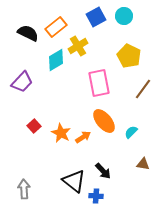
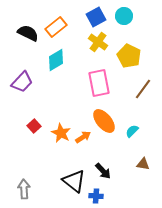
yellow cross: moved 20 px right, 4 px up; rotated 24 degrees counterclockwise
cyan semicircle: moved 1 px right, 1 px up
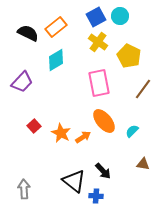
cyan circle: moved 4 px left
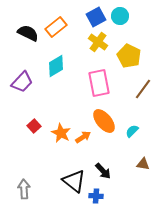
cyan diamond: moved 6 px down
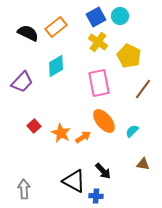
black triangle: rotated 10 degrees counterclockwise
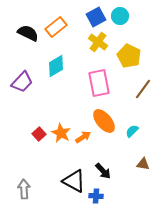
red square: moved 5 px right, 8 px down
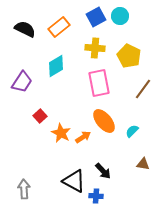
orange rectangle: moved 3 px right
black semicircle: moved 3 px left, 4 px up
yellow cross: moved 3 px left, 6 px down; rotated 30 degrees counterclockwise
purple trapezoid: rotated 10 degrees counterclockwise
red square: moved 1 px right, 18 px up
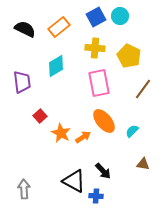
purple trapezoid: rotated 40 degrees counterclockwise
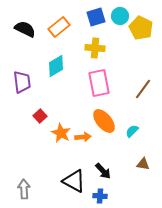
blue square: rotated 12 degrees clockwise
yellow pentagon: moved 12 px right, 28 px up
orange arrow: rotated 28 degrees clockwise
blue cross: moved 4 px right
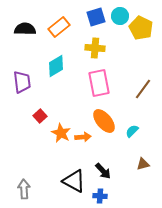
black semicircle: rotated 25 degrees counterclockwise
brown triangle: rotated 24 degrees counterclockwise
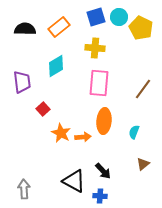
cyan circle: moved 1 px left, 1 px down
pink rectangle: rotated 16 degrees clockwise
red square: moved 3 px right, 7 px up
orange ellipse: rotated 45 degrees clockwise
cyan semicircle: moved 2 px right, 1 px down; rotated 24 degrees counterclockwise
brown triangle: rotated 24 degrees counterclockwise
